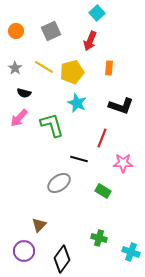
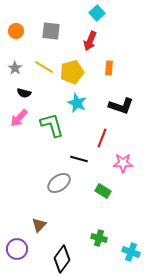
gray square: rotated 30 degrees clockwise
purple circle: moved 7 px left, 2 px up
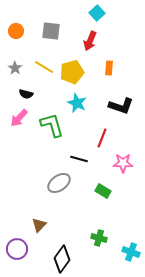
black semicircle: moved 2 px right, 1 px down
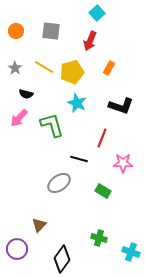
orange rectangle: rotated 24 degrees clockwise
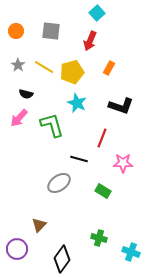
gray star: moved 3 px right, 3 px up
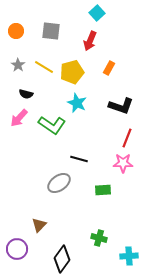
green L-shape: rotated 140 degrees clockwise
red line: moved 25 px right
green rectangle: moved 1 px up; rotated 35 degrees counterclockwise
cyan cross: moved 2 px left, 4 px down; rotated 24 degrees counterclockwise
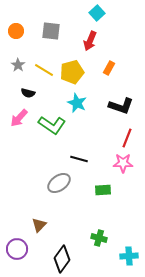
yellow line: moved 3 px down
black semicircle: moved 2 px right, 1 px up
